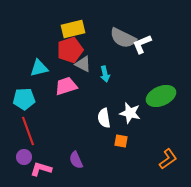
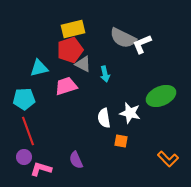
orange L-shape: rotated 80 degrees clockwise
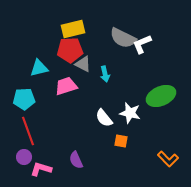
red pentagon: rotated 15 degrees clockwise
white semicircle: rotated 30 degrees counterclockwise
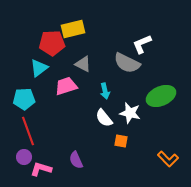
gray semicircle: moved 4 px right, 25 px down
red pentagon: moved 18 px left, 7 px up
cyan triangle: rotated 24 degrees counterclockwise
cyan arrow: moved 17 px down
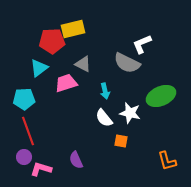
red pentagon: moved 2 px up
pink trapezoid: moved 3 px up
orange L-shape: moved 1 px left, 2 px down; rotated 30 degrees clockwise
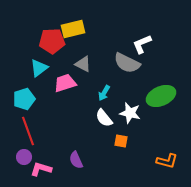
pink trapezoid: moved 1 px left
cyan arrow: moved 1 px left, 2 px down; rotated 42 degrees clockwise
cyan pentagon: rotated 15 degrees counterclockwise
orange L-shape: rotated 60 degrees counterclockwise
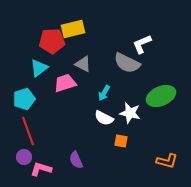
white semicircle: rotated 24 degrees counterclockwise
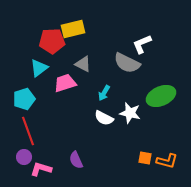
orange square: moved 24 px right, 17 px down
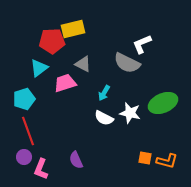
green ellipse: moved 2 px right, 7 px down
pink L-shape: rotated 85 degrees counterclockwise
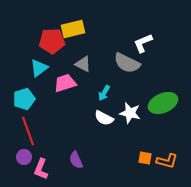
white L-shape: moved 1 px right, 1 px up
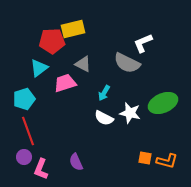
purple semicircle: moved 2 px down
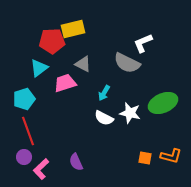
orange L-shape: moved 4 px right, 5 px up
pink L-shape: rotated 25 degrees clockwise
